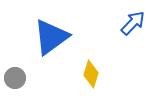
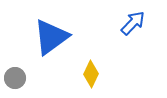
yellow diamond: rotated 8 degrees clockwise
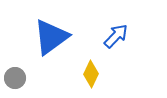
blue arrow: moved 17 px left, 13 px down
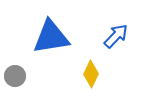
blue triangle: rotated 27 degrees clockwise
gray circle: moved 2 px up
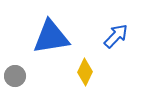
yellow diamond: moved 6 px left, 2 px up
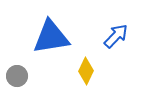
yellow diamond: moved 1 px right, 1 px up
gray circle: moved 2 px right
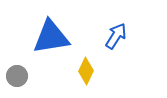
blue arrow: rotated 12 degrees counterclockwise
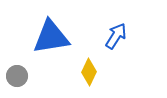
yellow diamond: moved 3 px right, 1 px down
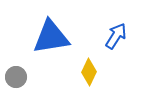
gray circle: moved 1 px left, 1 px down
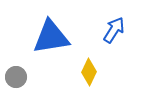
blue arrow: moved 2 px left, 6 px up
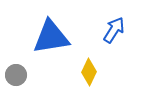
gray circle: moved 2 px up
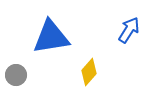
blue arrow: moved 15 px right
yellow diamond: rotated 16 degrees clockwise
